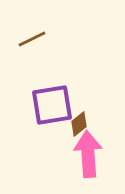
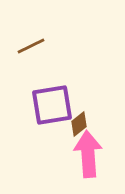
brown line: moved 1 px left, 7 px down
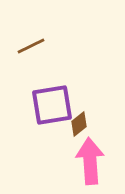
pink arrow: moved 2 px right, 7 px down
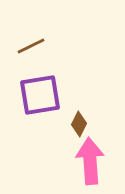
purple square: moved 12 px left, 10 px up
brown diamond: rotated 25 degrees counterclockwise
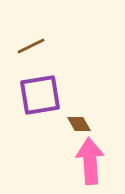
brown diamond: rotated 55 degrees counterclockwise
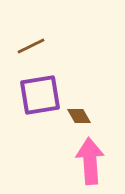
brown diamond: moved 8 px up
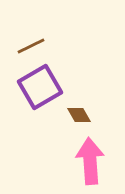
purple square: moved 8 px up; rotated 21 degrees counterclockwise
brown diamond: moved 1 px up
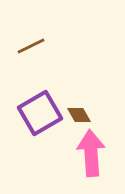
purple square: moved 26 px down
pink arrow: moved 1 px right, 8 px up
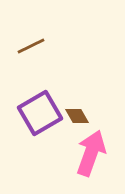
brown diamond: moved 2 px left, 1 px down
pink arrow: rotated 24 degrees clockwise
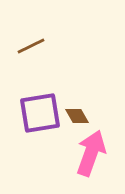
purple square: rotated 21 degrees clockwise
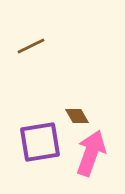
purple square: moved 29 px down
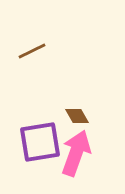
brown line: moved 1 px right, 5 px down
pink arrow: moved 15 px left
